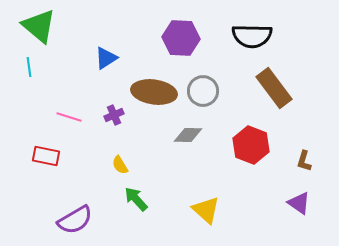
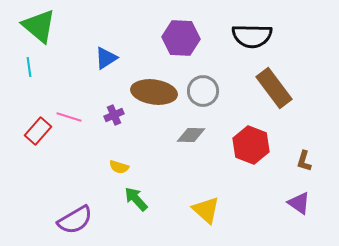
gray diamond: moved 3 px right
red rectangle: moved 8 px left, 25 px up; rotated 60 degrees counterclockwise
yellow semicircle: moved 1 px left, 2 px down; rotated 42 degrees counterclockwise
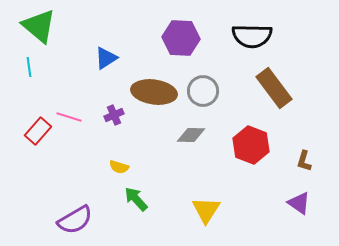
yellow triangle: rotated 20 degrees clockwise
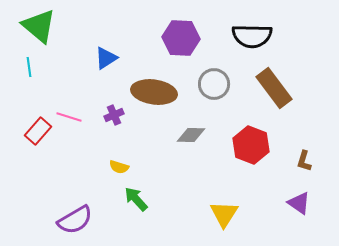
gray circle: moved 11 px right, 7 px up
yellow triangle: moved 18 px right, 4 px down
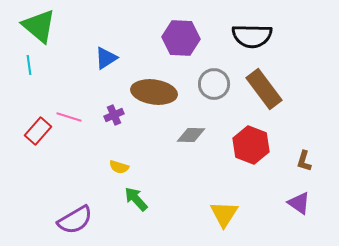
cyan line: moved 2 px up
brown rectangle: moved 10 px left, 1 px down
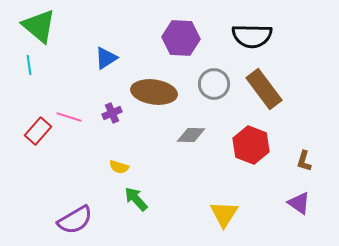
purple cross: moved 2 px left, 2 px up
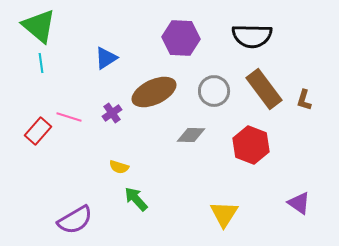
cyan line: moved 12 px right, 2 px up
gray circle: moved 7 px down
brown ellipse: rotated 33 degrees counterclockwise
purple cross: rotated 12 degrees counterclockwise
brown L-shape: moved 61 px up
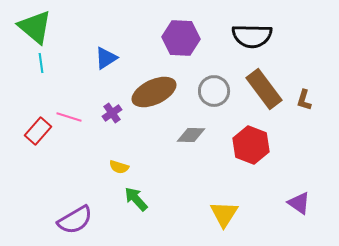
green triangle: moved 4 px left, 1 px down
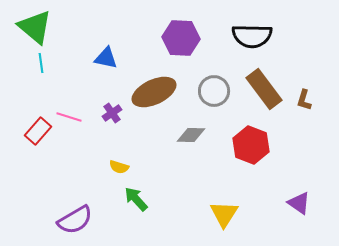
blue triangle: rotated 45 degrees clockwise
